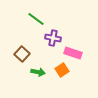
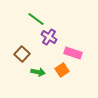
purple cross: moved 4 px left, 1 px up; rotated 21 degrees clockwise
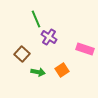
green line: rotated 30 degrees clockwise
pink rectangle: moved 12 px right, 4 px up
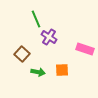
orange square: rotated 32 degrees clockwise
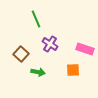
purple cross: moved 1 px right, 7 px down
brown square: moved 1 px left
orange square: moved 11 px right
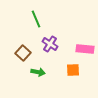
pink rectangle: rotated 12 degrees counterclockwise
brown square: moved 2 px right, 1 px up
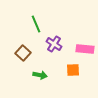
green line: moved 5 px down
purple cross: moved 4 px right
green arrow: moved 2 px right, 3 px down
